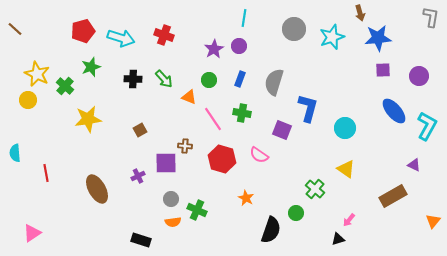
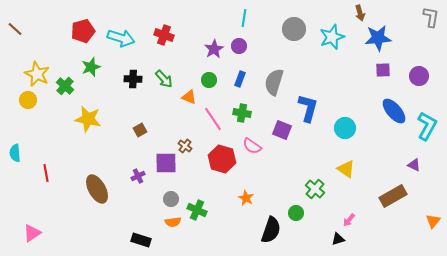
yellow star at (88, 119): rotated 20 degrees clockwise
brown cross at (185, 146): rotated 32 degrees clockwise
pink semicircle at (259, 155): moved 7 px left, 9 px up
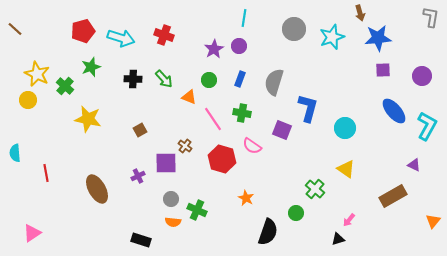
purple circle at (419, 76): moved 3 px right
orange semicircle at (173, 222): rotated 14 degrees clockwise
black semicircle at (271, 230): moved 3 px left, 2 px down
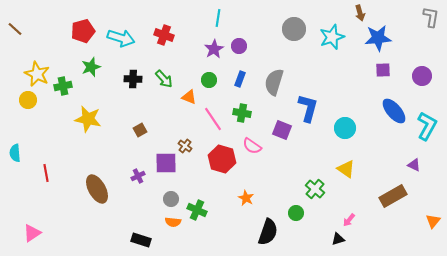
cyan line at (244, 18): moved 26 px left
green cross at (65, 86): moved 2 px left; rotated 36 degrees clockwise
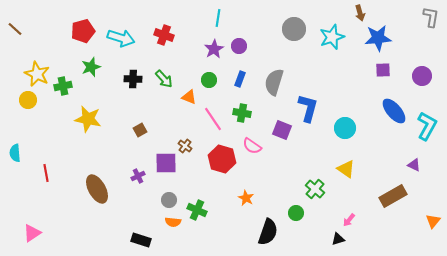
gray circle at (171, 199): moved 2 px left, 1 px down
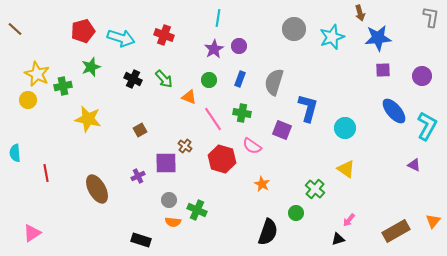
black cross at (133, 79): rotated 24 degrees clockwise
brown rectangle at (393, 196): moved 3 px right, 35 px down
orange star at (246, 198): moved 16 px right, 14 px up
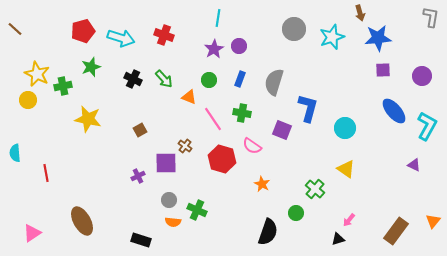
brown ellipse at (97, 189): moved 15 px left, 32 px down
brown rectangle at (396, 231): rotated 24 degrees counterclockwise
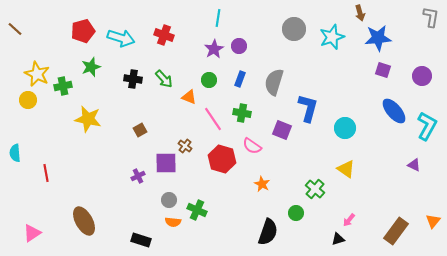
purple square at (383, 70): rotated 21 degrees clockwise
black cross at (133, 79): rotated 18 degrees counterclockwise
brown ellipse at (82, 221): moved 2 px right
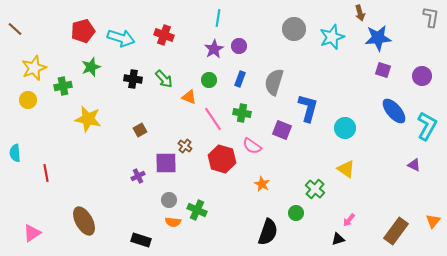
yellow star at (37, 74): moved 3 px left, 6 px up; rotated 25 degrees clockwise
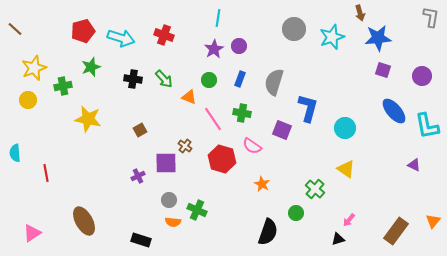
cyan L-shape at (427, 126): rotated 140 degrees clockwise
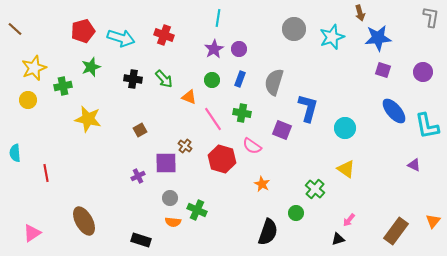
purple circle at (239, 46): moved 3 px down
purple circle at (422, 76): moved 1 px right, 4 px up
green circle at (209, 80): moved 3 px right
gray circle at (169, 200): moved 1 px right, 2 px up
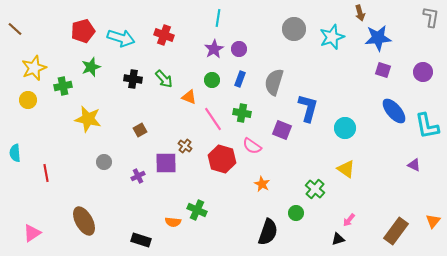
gray circle at (170, 198): moved 66 px left, 36 px up
